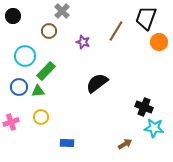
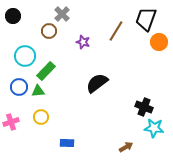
gray cross: moved 3 px down
black trapezoid: moved 1 px down
brown arrow: moved 1 px right, 3 px down
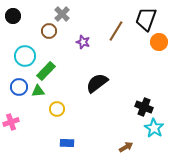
yellow circle: moved 16 px right, 8 px up
cyan star: rotated 24 degrees clockwise
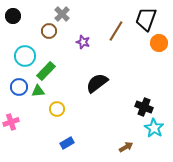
orange circle: moved 1 px down
blue rectangle: rotated 32 degrees counterclockwise
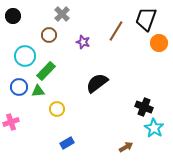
brown circle: moved 4 px down
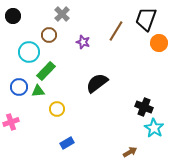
cyan circle: moved 4 px right, 4 px up
brown arrow: moved 4 px right, 5 px down
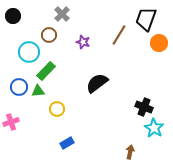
brown line: moved 3 px right, 4 px down
brown arrow: rotated 48 degrees counterclockwise
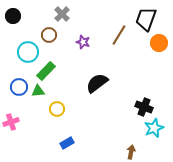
cyan circle: moved 1 px left
cyan star: rotated 18 degrees clockwise
brown arrow: moved 1 px right
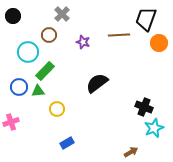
brown line: rotated 55 degrees clockwise
green rectangle: moved 1 px left
brown arrow: rotated 48 degrees clockwise
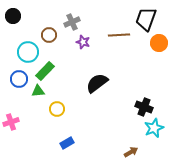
gray cross: moved 10 px right, 8 px down; rotated 21 degrees clockwise
blue circle: moved 8 px up
